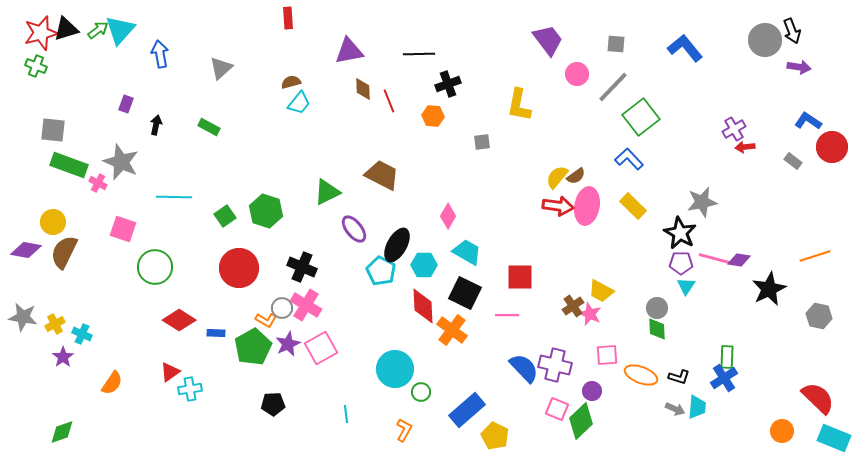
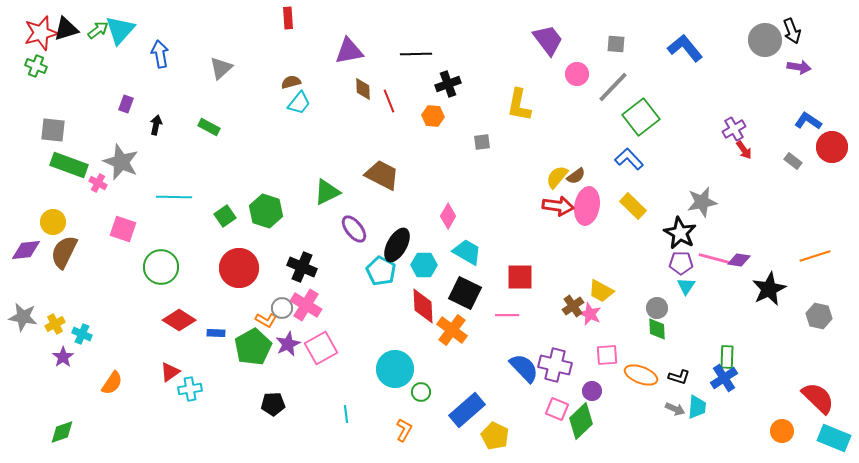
black line at (419, 54): moved 3 px left
red arrow at (745, 147): moved 1 px left, 3 px down; rotated 120 degrees counterclockwise
purple diamond at (26, 250): rotated 16 degrees counterclockwise
green circle at (155, 267): moved 6 px right
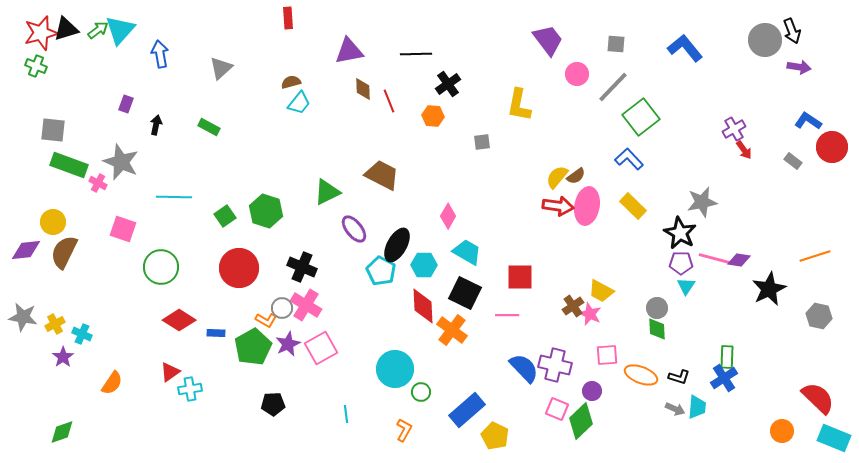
black cross at (448, 84): rotated 15 degrees counterclockwise
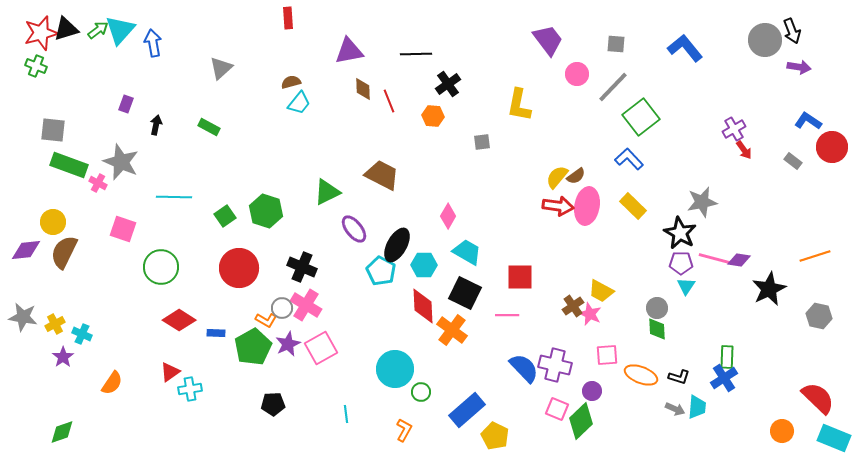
blue arrow at (160, 54): moved 7 px left, 11 px up
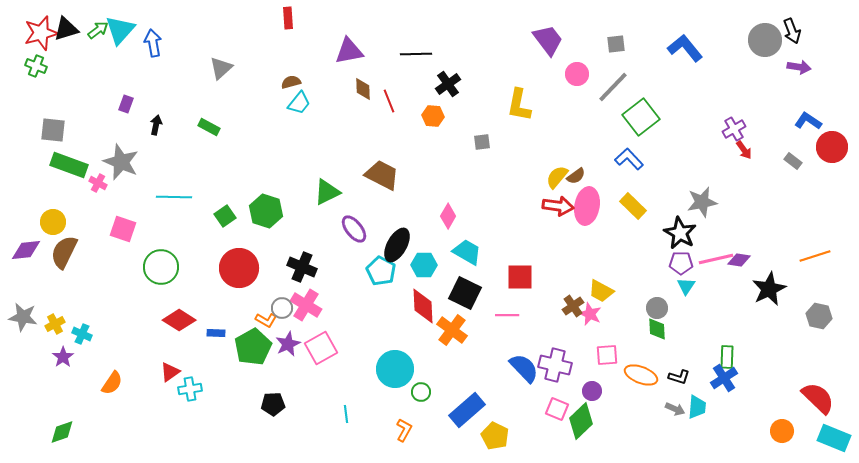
gray square at (616, 44): rotated 12 degrees counterclockwise
pink line at (716, 259): rotated 28 degrees counterclockwise
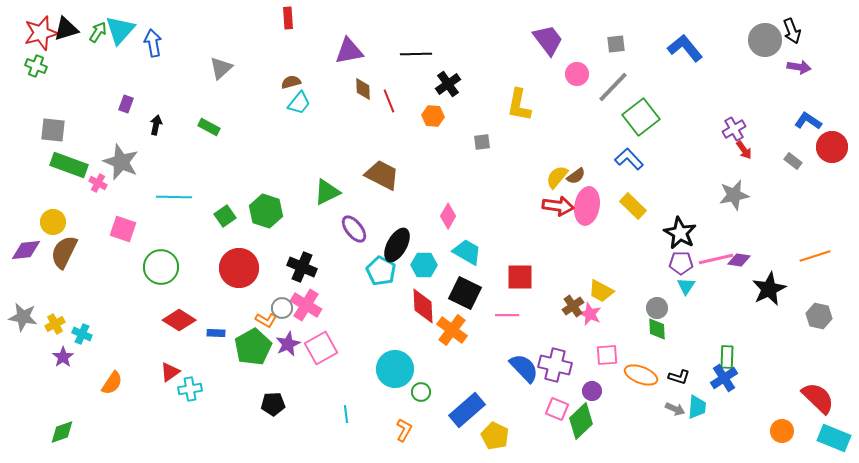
green arrow at (98, 30): moved 2 px down; rotated 20 degrees counterclockwise
gray star at (702, 202): moved 32 px right, 7 px up
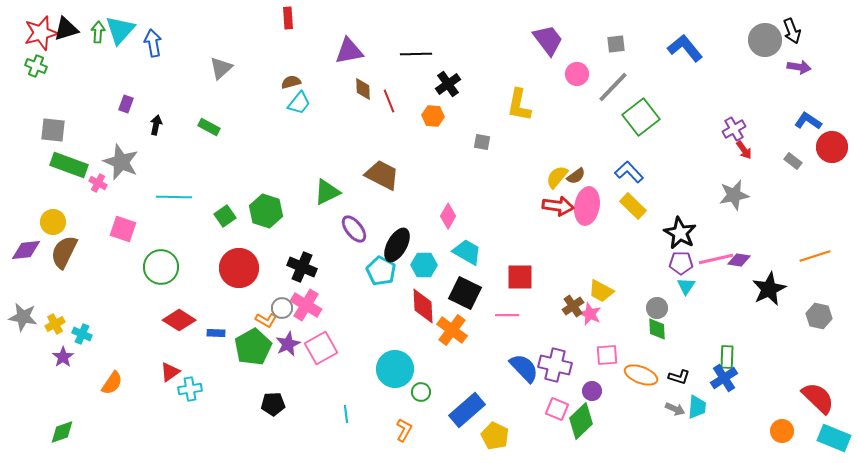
green arrow at (98, 32): rotated 30 degrees counterclockwise
gray square at (482, 142): rotated 18 degrees clockwise
blue L-shape at (629, 159): moved 13 px down
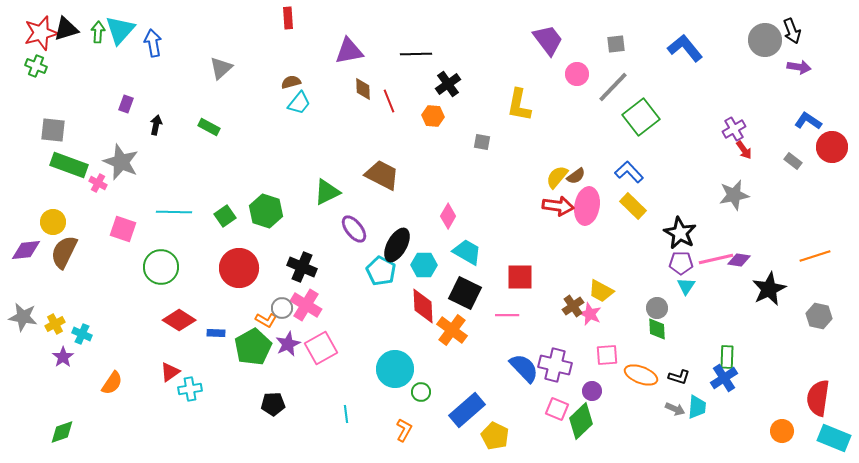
cyan line at (174, 197): moved 15 px down
red semicircle at (818, 398): rotated 126 degrees counterclockwise
